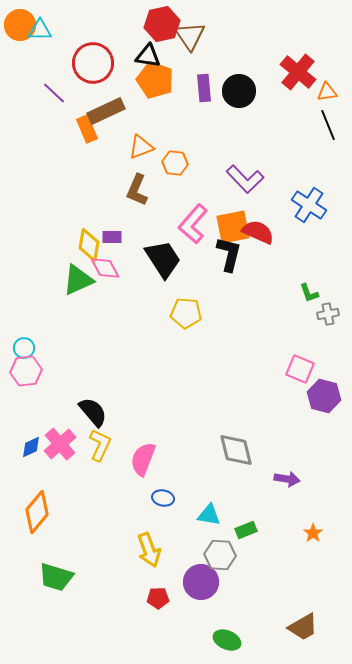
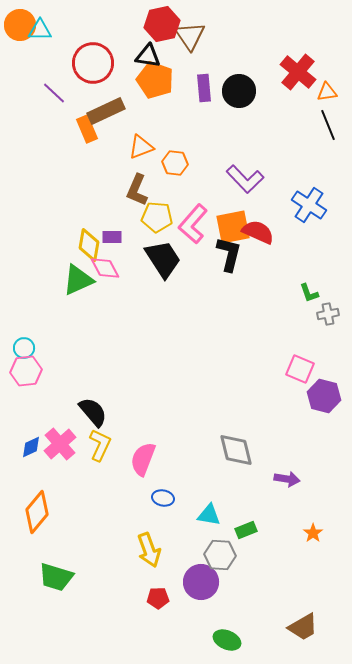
yellow pentagon at (186, 313): moved 29 px left, 96 px up
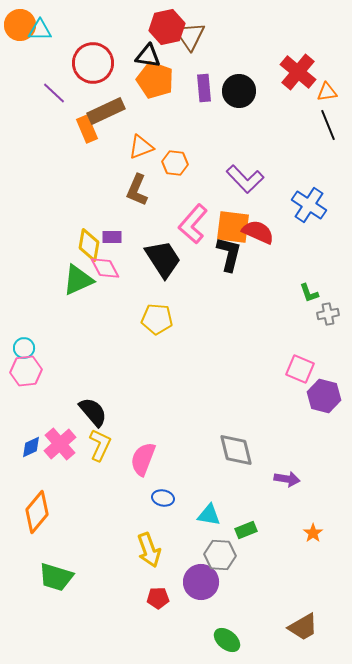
red hexagon at (162, 24): moved 5 px right, 3 px down
yellow pentagon at (157, 217): moved 102 px down
orange square at (233, 227): rotated 18 degrees clockwise
green ellipse at (227, 640): rotated 16 degrees clockwise
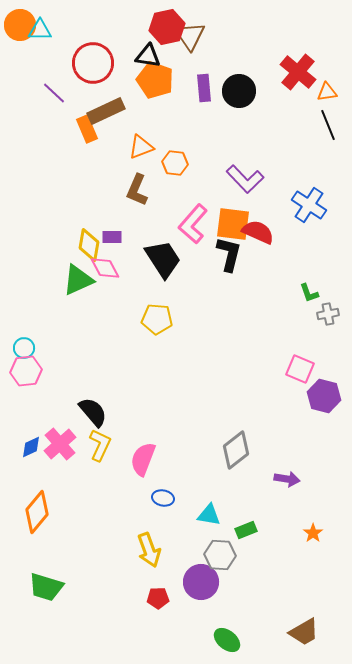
orange square at (233, 227): moved 3 px up
gray diamond at (236, 450): rotated 66 degrees clockwise
green trapezoid at (56, 577): moved 10 px left, 10 px down
brown trapezoid at (303, 627): moved 1 px right, 5 px down
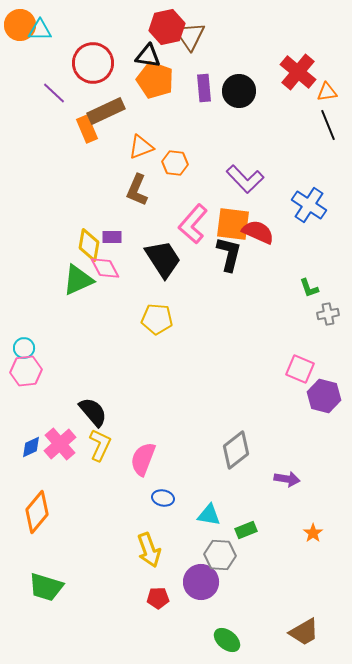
green L-shape at (309, 293): moved 5 px up
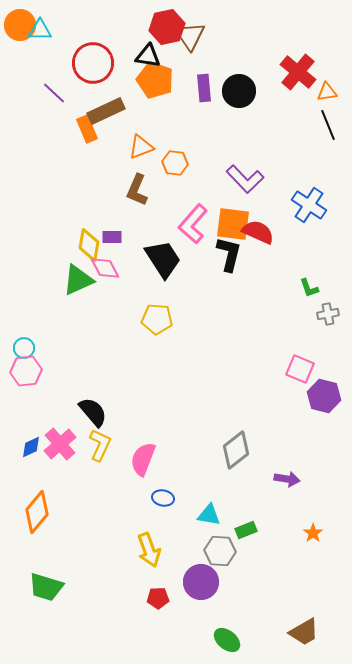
gray hexagon at (220, 555): moved 4 px up
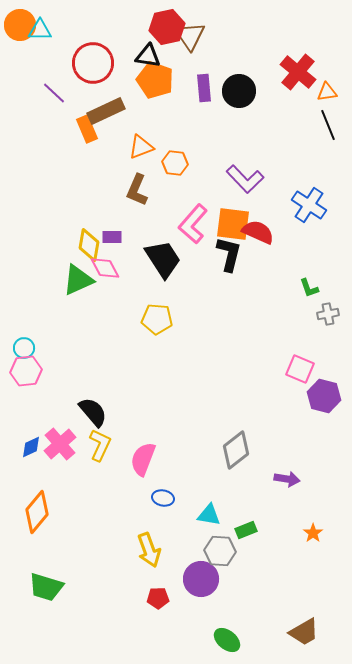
purple circle at (201, 582): moved 3 px up
